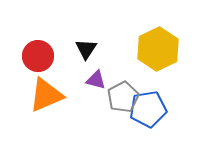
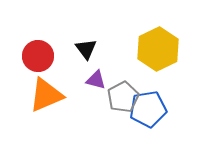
black triangle: rotated 10 degrees counterclockwise
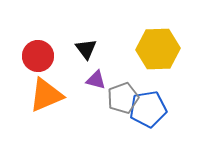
yellow hexagon: rotated 24 degrees clockwise
gray pentagon: moved 1 px down; rotated 8 degrees clockwise
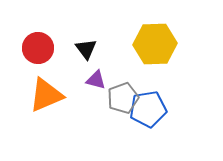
yellow hexagon: moved 3 px left, 5 px up
red circle: moved 8 px up
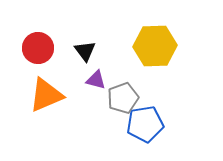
yellow hexagon: moved 2 px down
black triangle: moved 1 px left, 2 px down
blue pentagon: moved 3 px left, 15 px down
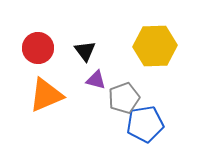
gray pentagon: moved 1 px right
